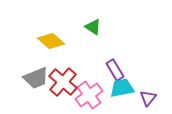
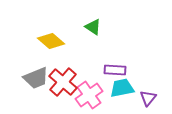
purple rectangle: rotated 55 degrees counterclockwise
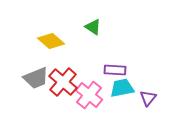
pink cross: rotated 16 degrees counterclockwise
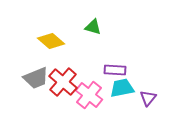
green triangle: rotated 18 degrees counterclockwise
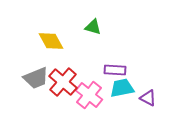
yellow diamond: rotated 20 degrees clockwise
purple triangle: rotated 42 degrees counterclockwise
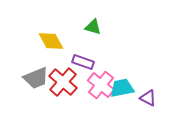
purple rectangle: moved 32 px left, 8 px up; rotated 15 degrees clockwise
pink cross: moved 12 px right, 10 px up
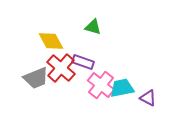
red cross: moved 2 px left, 14 px up
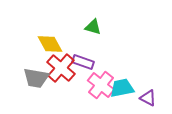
yellow diamond: moved 1 px left, 3 px down
gray trapezoid: rotated 32 degrees clockwise
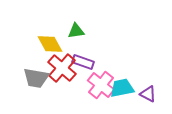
green triangle: moved 17 px left, 4 px down; rotated 24 degrees counterclockwise
red cross: moved 1 px right
purple triangle: moved 4 px up
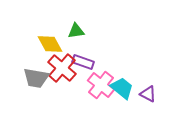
cyan trapezoid: rotated 50 degrees clockwise
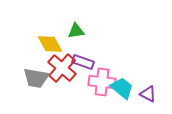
pink cross: moved 1 px right, 3 px up; rotated 32 degrees counterclockwise
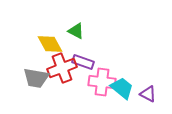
green triangle: rotated 36 degrees clockwise
red cross: rotated 28 degrees clockwise
